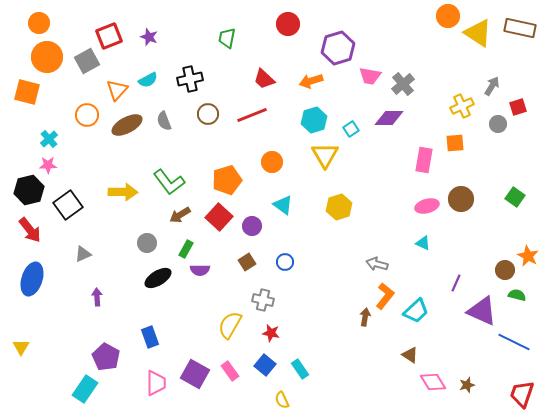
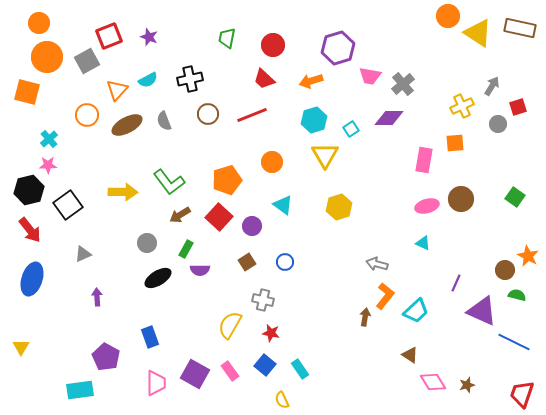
red circle at (288, 24): moved 15 px left, 21 px down
cyan rectangle at (85, 389): moved 5 px left, 1 px down; rotated 48 degrees clockwise
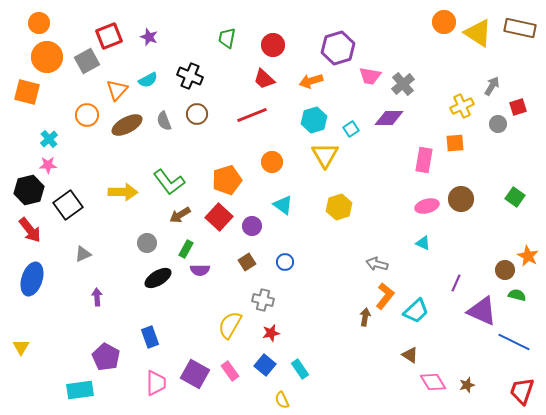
orange circle at (448, 16): moved 4 px left, 6 px down
black cross at (190, 79): moved 3 px up; rotated 35 degrees clockwise
brown circle at (208, 114): moved 11 px left
red star at (271, 333): rotated 24 degrees counterclockwise
red trapezoid at (522, 394): moved 3 px up
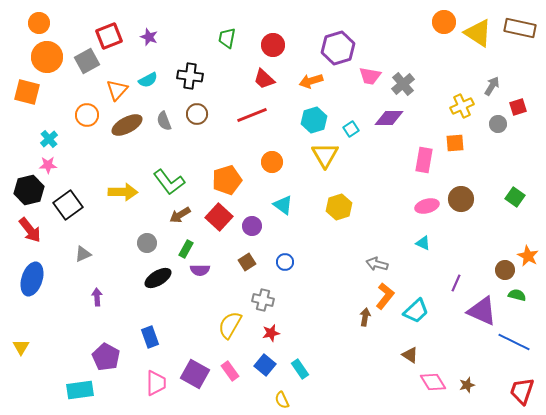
black cross at (190, 76): rotated 15 degrees counterclockwise
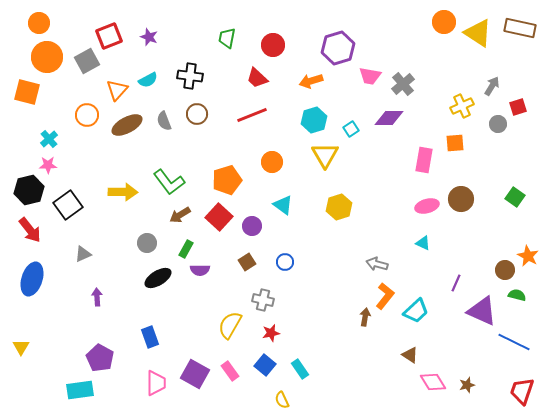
red trapezoid at (264, 79): moved 7 px left, 1 px up
purple pentagon at (106, 357): moved 6 px left, 1 px down
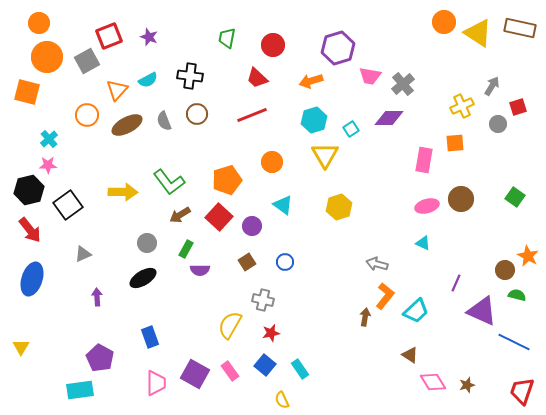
black ellipse at (158, 278): moved 15 px left
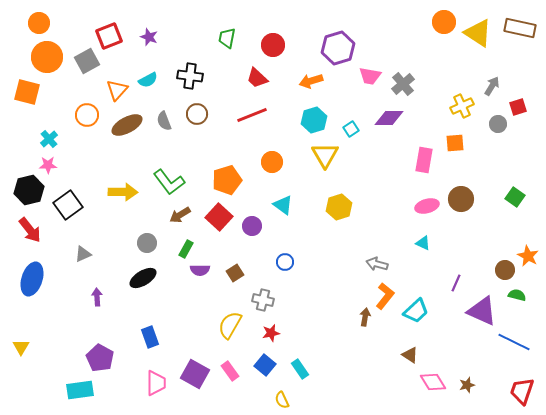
brown square at (247, 262): moved 12 px left, 11 px down
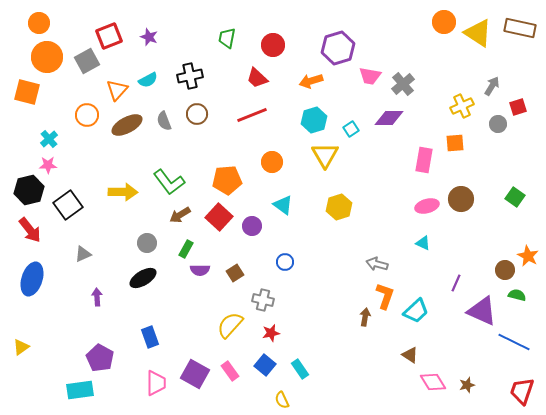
black cross at (190, 76): rotated 20 degrees counterclockwise
orange pentagon at (227, 180): rotated 12 degrees clockwise
orange L-shape at (385, 296): rotated 20 degrees counterclockwise
yellow semicircle at (230, 325): rotated 12 degrees clockwise
yellow triangle at (21, 347): rotated 24 degrees clockwise
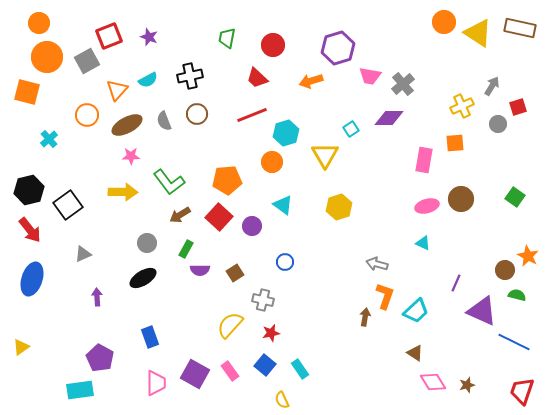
cyan hexagon at (314, 120): moved 28 px left, 13 px down
pink star at (48, 165): moved 83 px right, 9 px up
brown triangle at (410, 355): moved 5 px right, 2 px up
